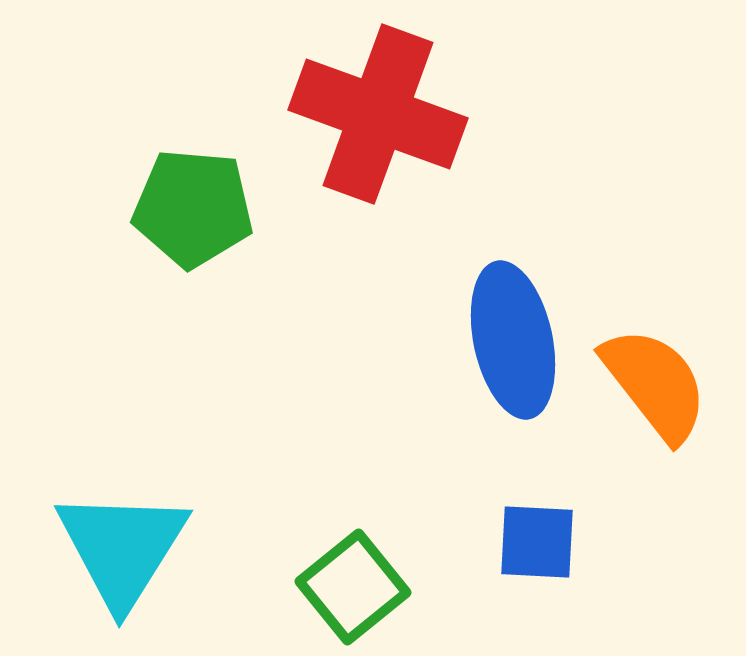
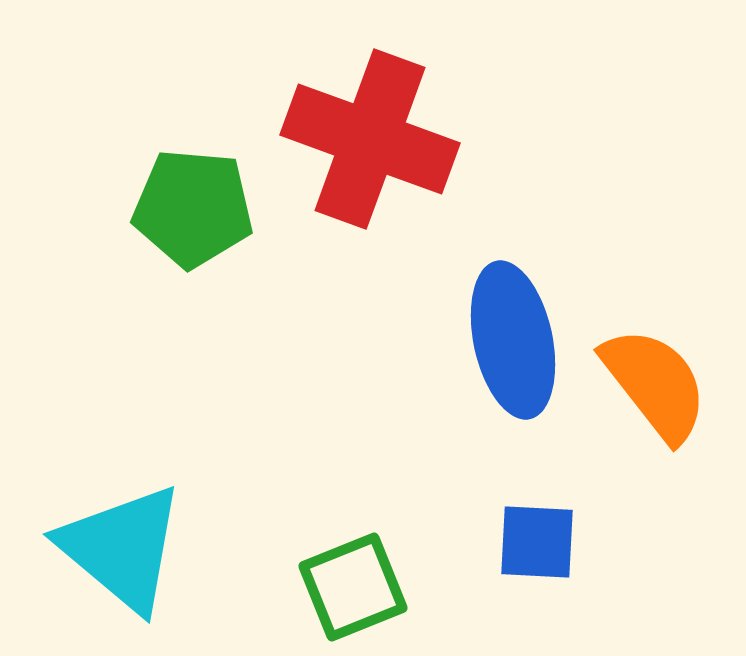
red cross: moved 8 px left, 25 px down
cyan triangle: rotated 22 degrees counterclockwise
green square: rotated 17 degrees clockwise
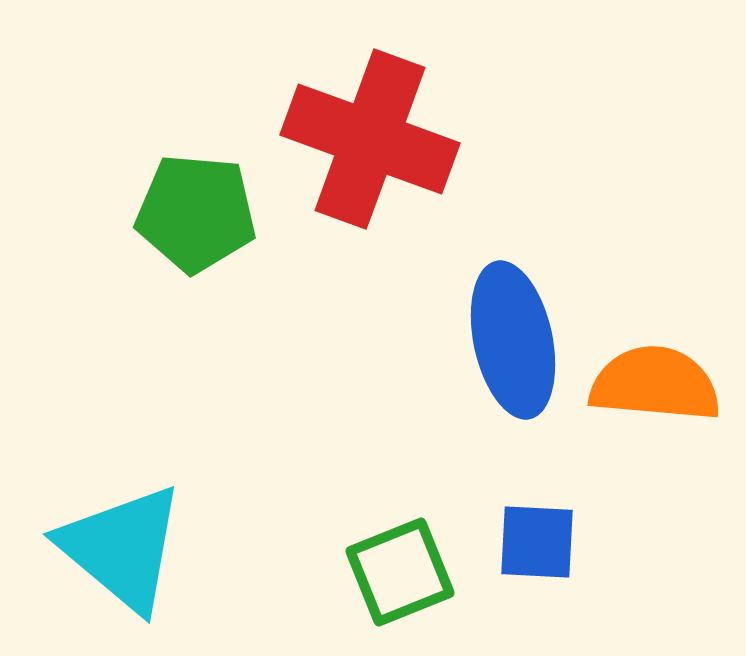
green pentagon: moved 3 px right, 5 px down
orange semicircle: rotated 47 degrees counterclockwise
green square: moved 47 px right, 15 px up
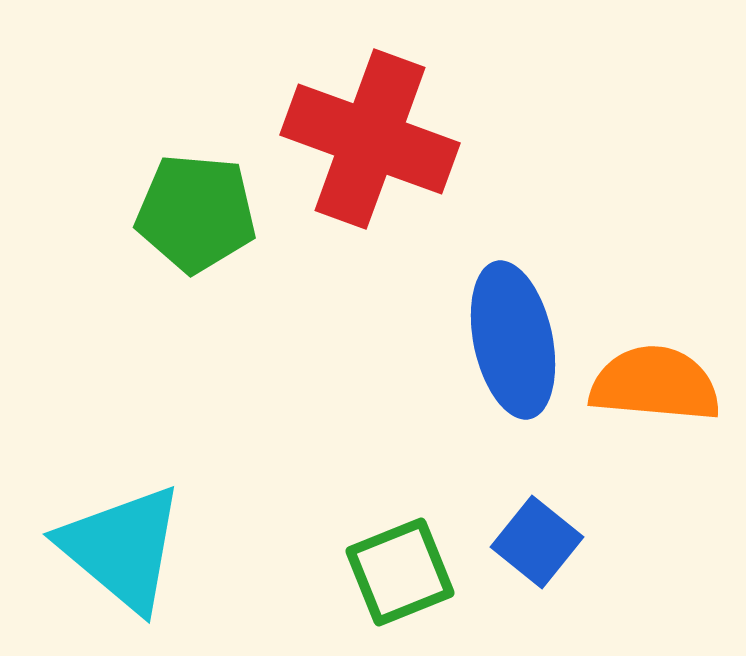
blue square: rotated 36 degrees clockwise
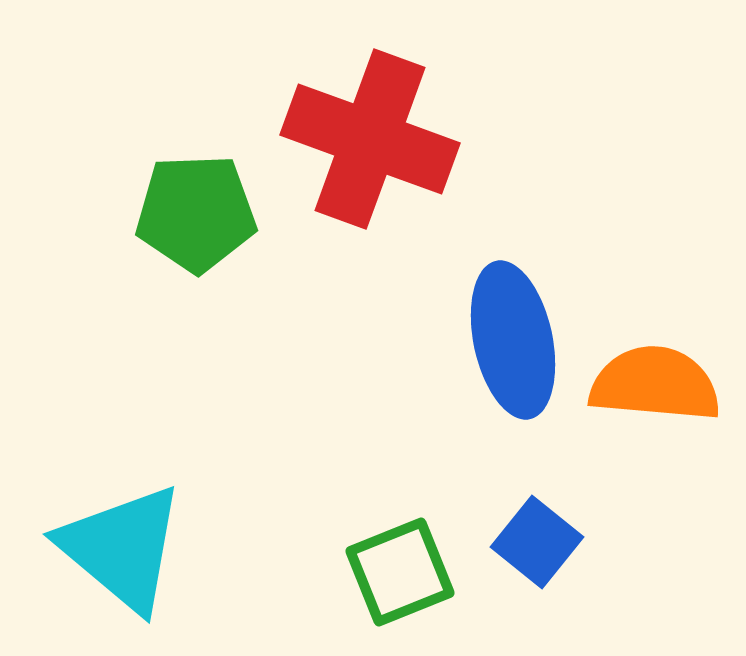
green pentagon: rotated 7 degrees counterclockwise
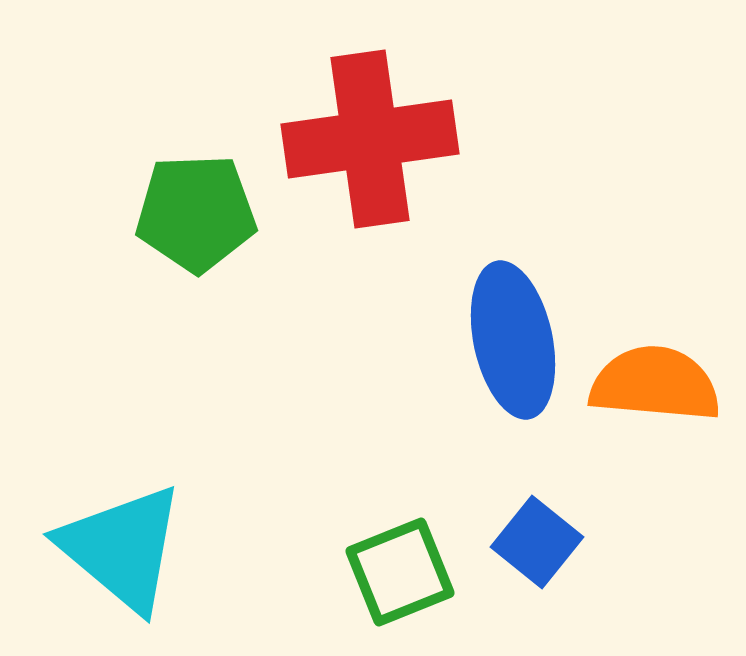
red cross: rotated 28 degrees counterclockwise
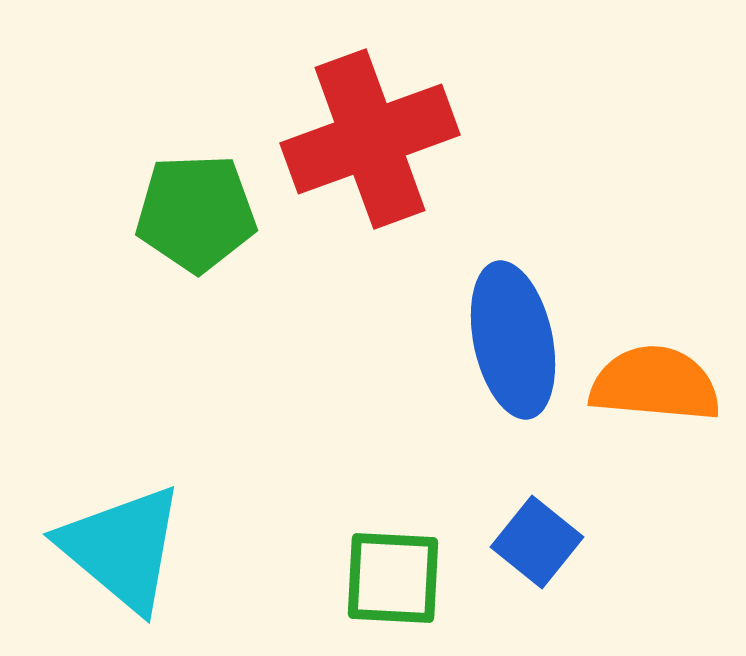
red cross: rotated 12 degrees counterclockwise
green square: moved 7 px left, 6 px down; rotated 25 degrees clockwise
